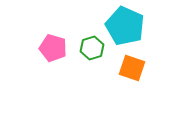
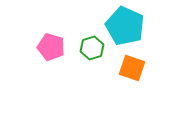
pink pentagon: moved 2 px left, 1 px up
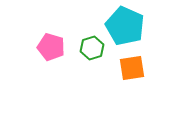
orange square: rotated 28 degrees counterclockwise
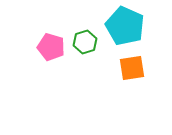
green hexagon: moved 7 px left, 6 px up
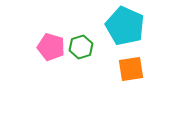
green hexagon: moved 4 px left, 5 px down
orange square: moved 1 px left, 1 px down
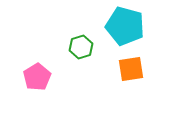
cyan pentagon: rotated 9 degrees counterclockwise
pink pentagon: moved 14 px left, 30 px down; rotated 24 degrees clockwise
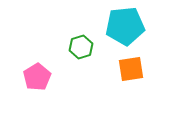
cyan pentagon: rotated 21 degrees counterclockwise
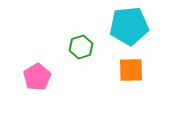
cyan pentagon: moved 4 px right
orange square: moved 1 px down; rotated 8 degrees clockwise
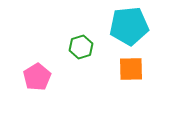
orange square: moved 1 px up
